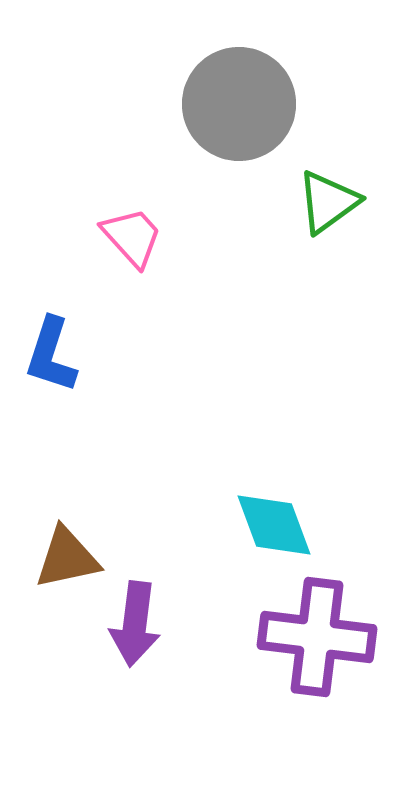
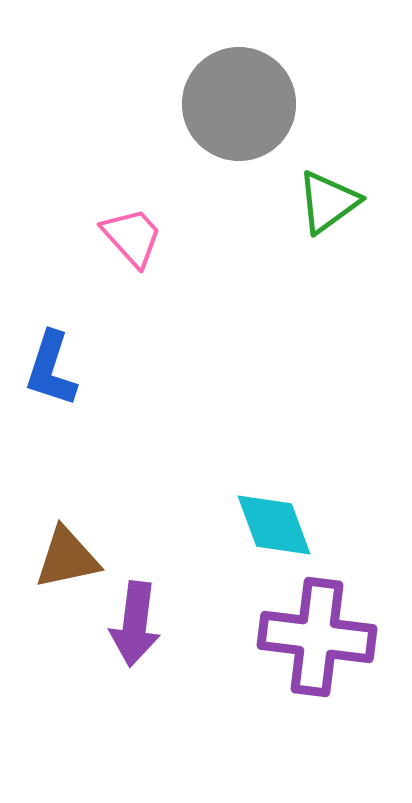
blue L-shape: moved 14 px down
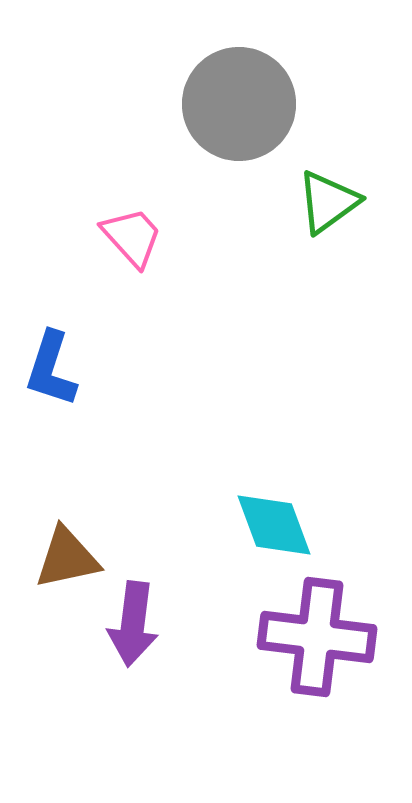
purple arrow: moved 2 px left
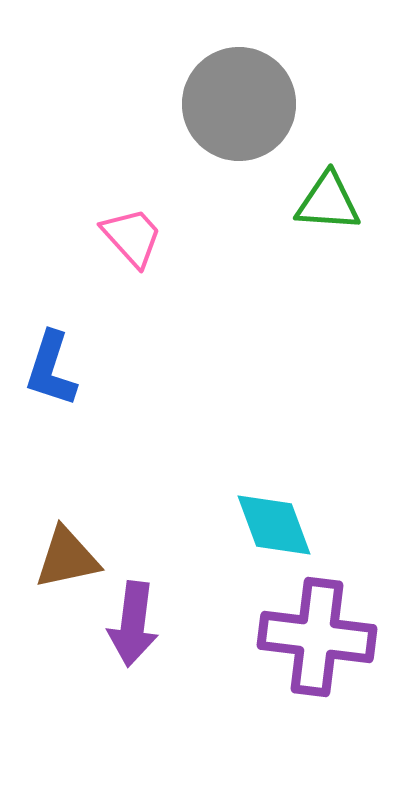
green triangle: rotated 40 degrees clockwise
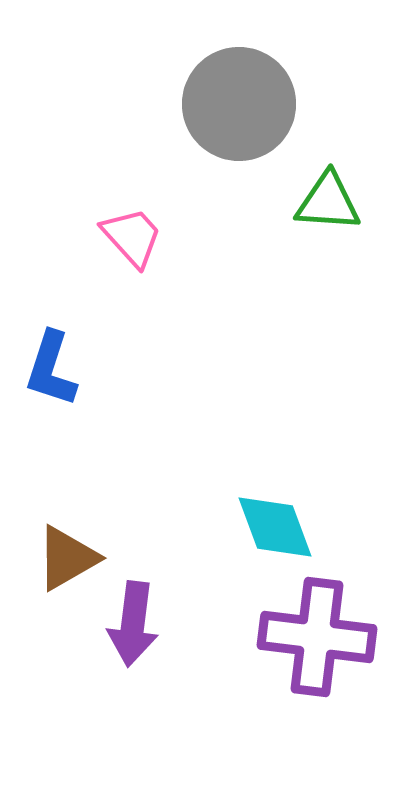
cyan diamond: moved 1 px right, 2 px down
brown triangle: rotated 18 degrees counterclockwise
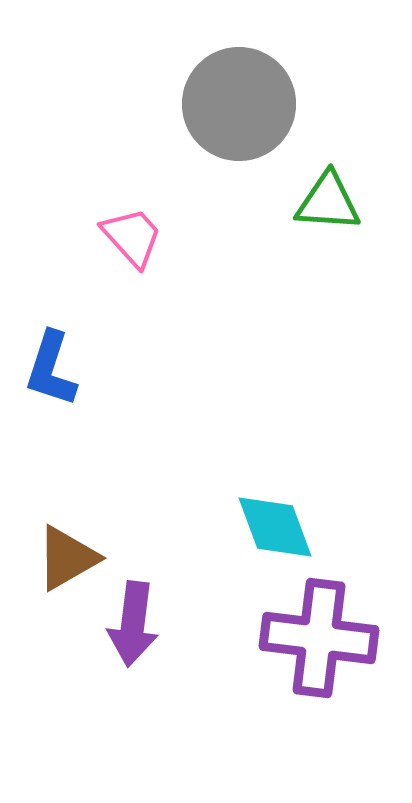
purple cross: moved 2 px right, 1 px down
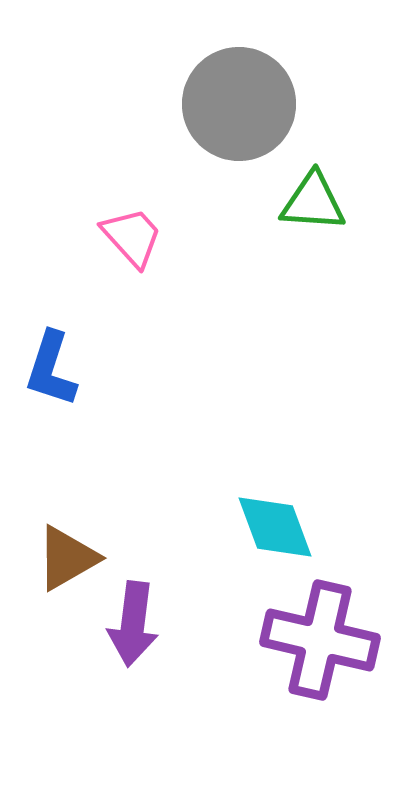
green triangle: moved 15 px left
purple cross: moved 1 px right, 2 px down; rotated 6 degrees clockwise
